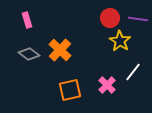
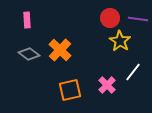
pink rectangle: rotated 14 degrees clockwise
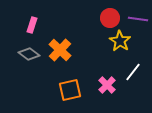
pink rectangle: moved 5 px right, 5 px down; rotated 21 degrees clockwise
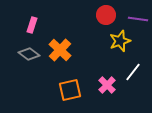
red circle: moved 4 px left, 3 px up
yellow star: rotated 20 degrees clockwise
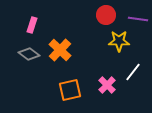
yellow star: moved 1 px left; rotated 20 degrees clockwise
